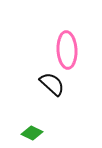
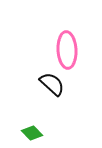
green diamond: rotated 20 degrees clockwise
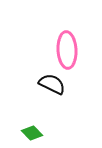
black semicircle: rotated 16 degrees counterclockwise
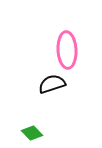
black semicircle: rotated 44 degrees counterclockwise
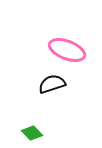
pink ellipse: rotated 66 degrees counterclockwise
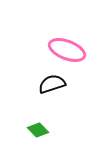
green diamond: moved 6 px right, 3 px up
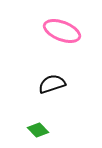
pink ellipse: moved 5 px left, 19 px up
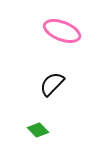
black semicircle: rotated 28 degrees counterclockwise
